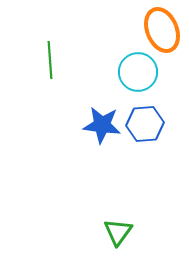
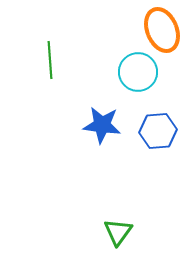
blue hexagon: moved 13 px right, 7 px down
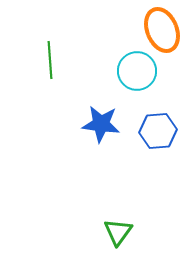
cyan circle: moved 1 px left, 1 px up
blue star: moved 1 px left, 1 px up
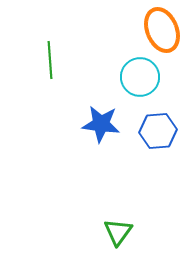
cyan circle: moved 3 px right, 6 px down
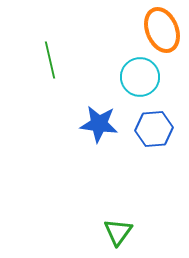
green line: rotated 9 degrees counterclockwise
blue star: moved 2 px left
blue hexagon: moved 4 px left, 2 px up
